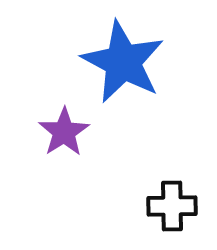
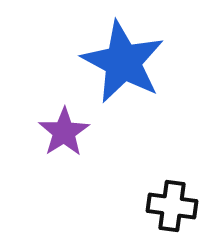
black cross: rotated 9 degrees clockwise
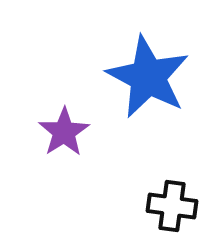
blue star: moved 25 px right, 15 px down
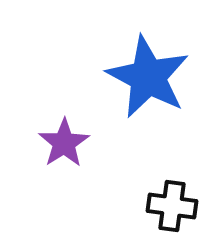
purple star: moved 11 px down
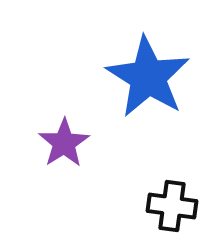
blue star: rotated 4 degrees clockwise
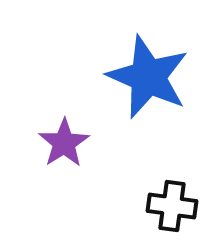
blue star: rotated 8 degrees counterclockwise
